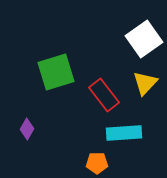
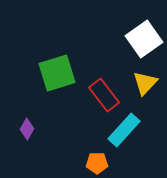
green square: moved 1 px right, 1 px down
cyan rectangle: moved 3 px up; rotated 44 degrees counterclockwise
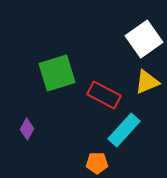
yellow triangle: moved 2 px right, 1 px up; rotated 24 degrees clockwise
red rectangle: rotated 24 degrees counterclockwise
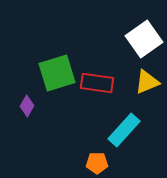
red rectangle: moved 7 px left, 12 px up; rotated 20 degrees counterclockwise
purple diamond: moved 23 px up
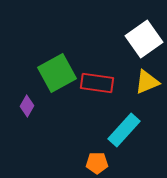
green square: rotated 12 degrees counterclockwise
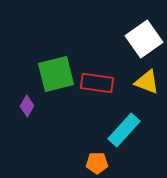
green square: moved 1 px left, 1 px down; rotated 15 degrees clockwise
yellow triangle: rotated 44 degrees clockwise
